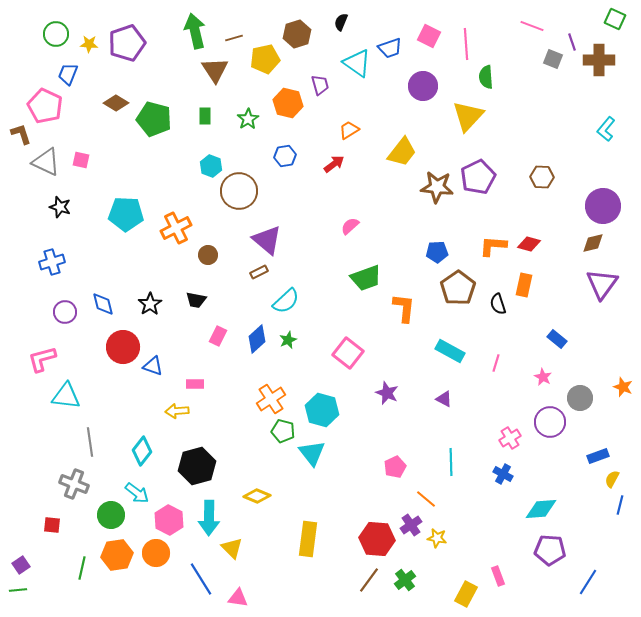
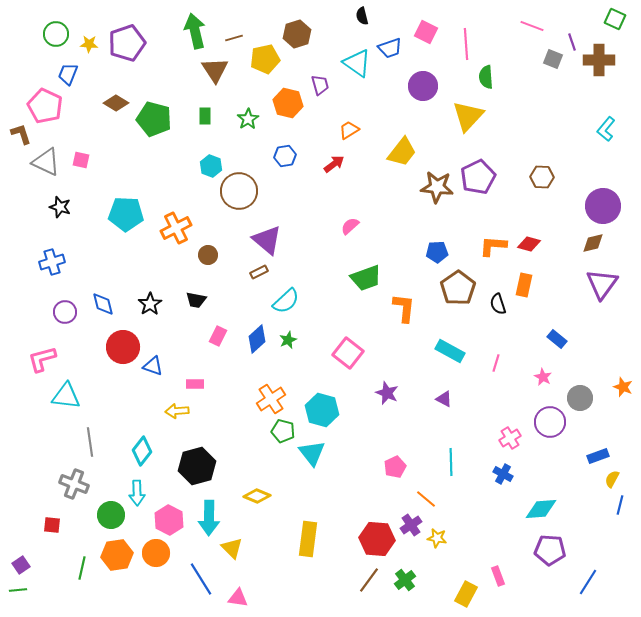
black semicircle at (341, 22): moved 21 px right, 6 px up; rotated 36 degrees counterclockwise
pink square at (429, 36): moved 3 px left, 4 px up
cyan arrow at (137, 493): rotated 50 degrees clockwise
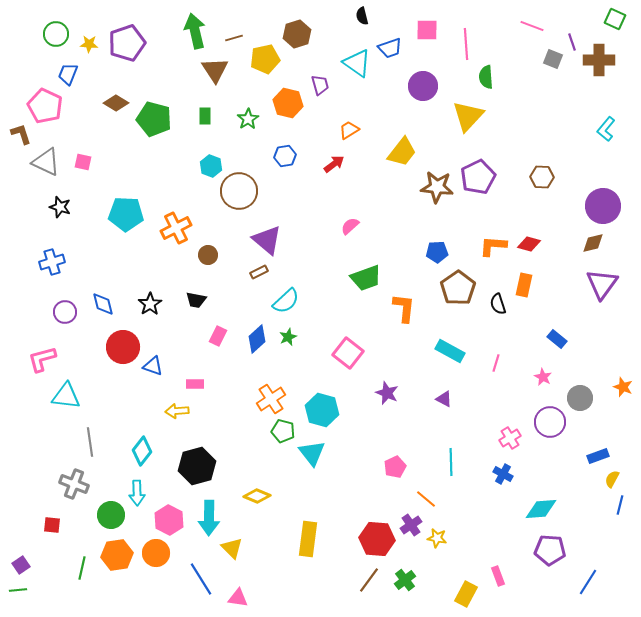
pink square at (426, 32): moved 1 px right, 2 px up; rotated 25 degrees counterclockwise
pink square at (81, 160): moved 2 px right, 2 px down
green star at (288, 340): moved 3 px up
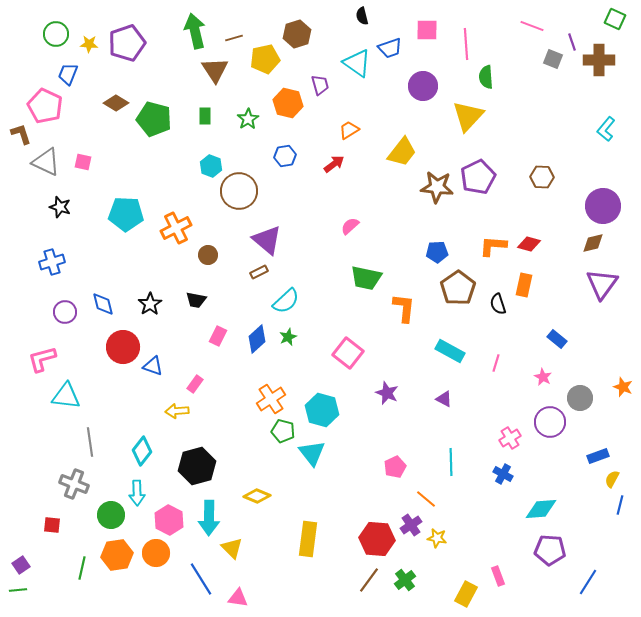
green trapezoid at (366, 278): rotated 32 degrees clockwise
pink rectangle at (195, 384): rotated 54 degrees counterclockwise
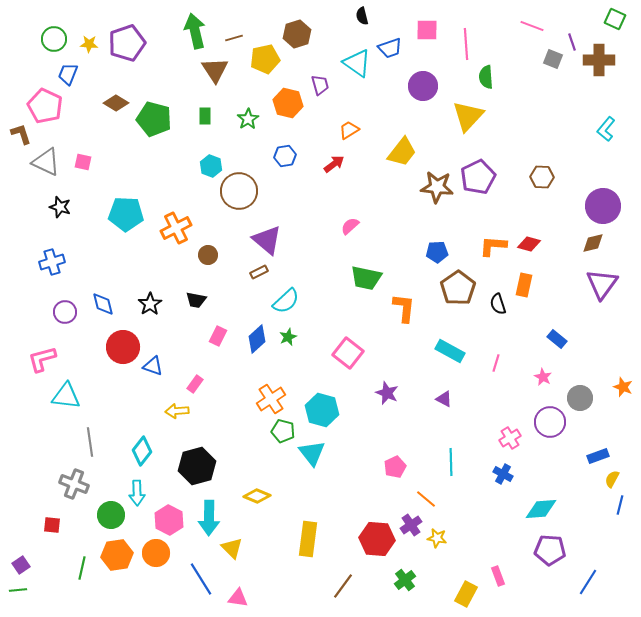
green circle at (56, 34): moved 2 px left, 5 px down
brown line at (369, 580): moved 26 px left, 6 px down
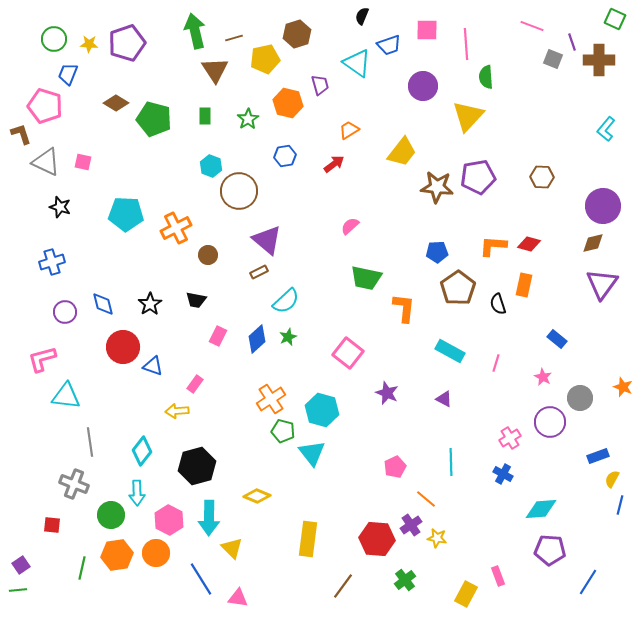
black semicircle at (362, 16): rotated 36 degrees clockwise
blue trapezoid at (390, 48): moved 1 px left, 3 px up
pink pentagon at (45, 106): rotated 8 degrees counterclockwise
purple pentagon at (478, 177): rotated 16 degrees clockwise
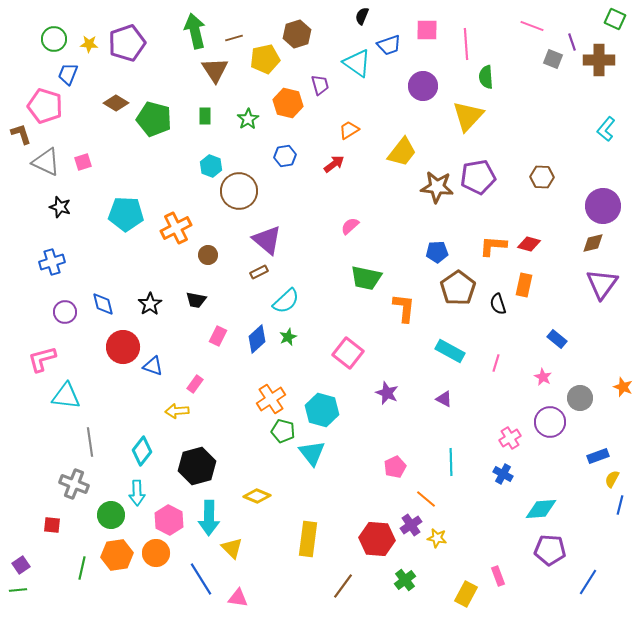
pink square at (83, 162): rotated 30 degrees counterclockwise
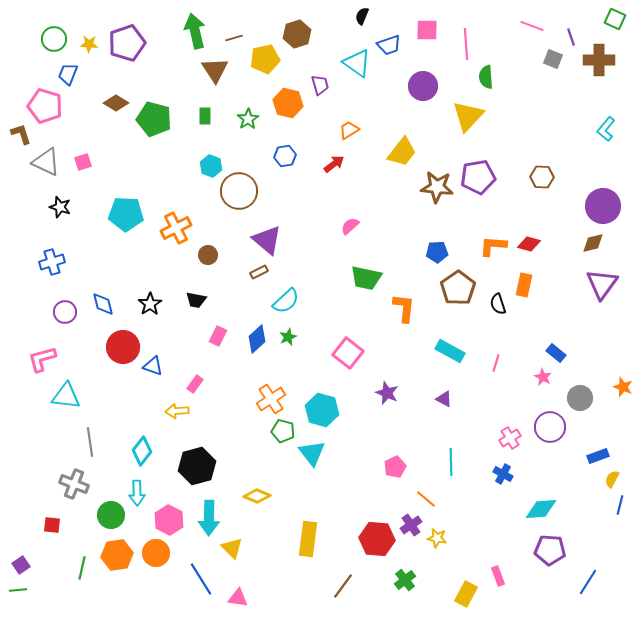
purple line at (572, 42): moved 1 px left, 5 px up
blue rectangle at (557, 339): moved 1 px left, 14 px down
purple circle at (550, 422): moved 5 px down
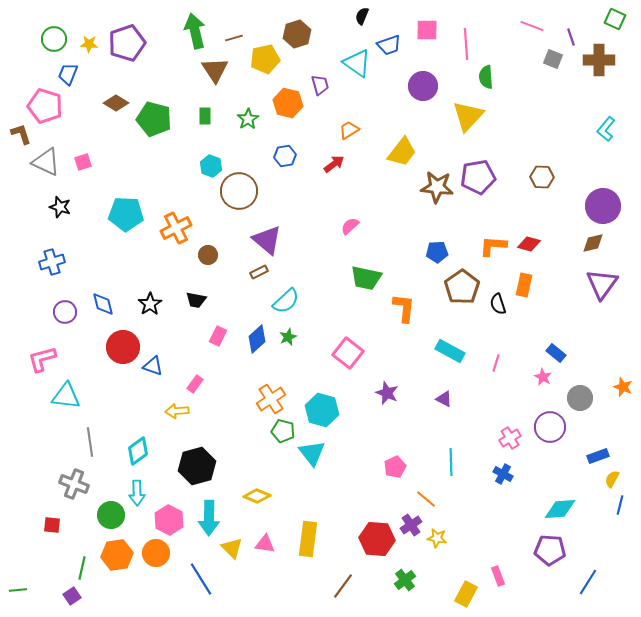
brown pentagon at (458, 288): moved 4 px right, 1 px up
cyan diamond at (142, 451): moved 4 px left; rotated 16 degrees clockwise
cyan diamond at (541, 509): moved 19 px right
purple square at (21, 565): moved 51 px right, 31 px down
pink triangle at (238, 598): moved 27 px right, 54 px up
